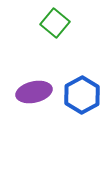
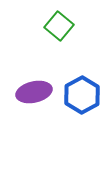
green square: moved 4 px right, 3 px down
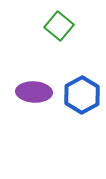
purple ellipse: rotated 16 degrees clockwise
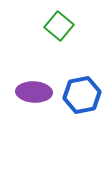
blue hexagon: rotated 18 degrees clockwise
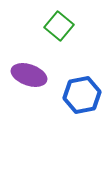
purple ellipse: moved 5 px left, 17 px up; rotated 16 degrees clockwise
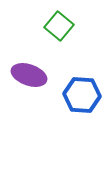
blue hexagon: rotated 15 degrees clockwise
